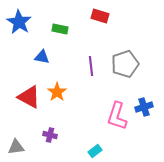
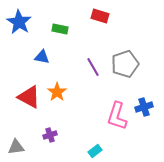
purple line: moved 2 px right, 1 px down; rotated 24 degrees counterclockwise
purple cross: rotated 32 degrees counterclockwise
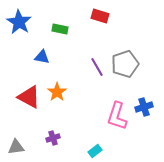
purple line: moved 4 px right
purple cross: moved 3 px right, 3 px down
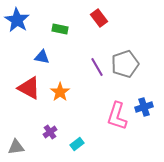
red rectangle: moved 1 px left, 2 px down; rotated 36 degrees clockwise
blue star: moved 2 px left, 2 px up
orange star: moved 3 px right
red triangle: moved 9 px up
purple cross: moved 3 px left, 6 px up; rotated 16 degrees counterclockwise
cyan rectangle: moved 18 px left, 7 px up
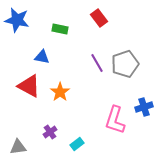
blue star: rotated 20 degrees counterclockwise
purple line: moved 4 px up
red triangle: moved 2 px up
pink L-shape: moved 2 px left, 4 px down
gray triangle: moved 2 px right
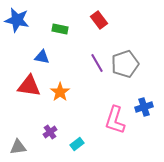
red rectangle: moved 2 px down
red triangle: rotated 20 degrees counterclockwise
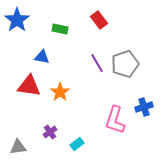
blue star: rotated 25 degrees clockwise
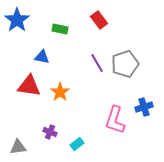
purple cross: rotated 32 degrees counterclockwise
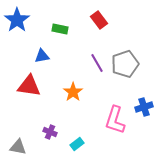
blue triangle: moved 1 px up; rotated 21 degrees counterclockwise
orange star: moved 13 px right
gray triangle: rotated 18 degrees clockwise
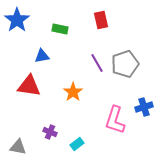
red rectangle: moved 2 px right; rotated 24 degrees clockwise
